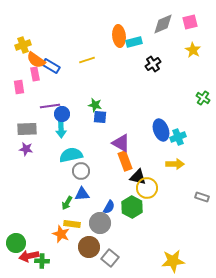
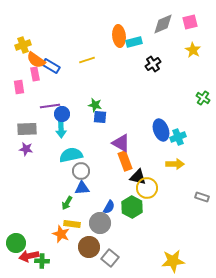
blue triangle at (82, 194): moved 6 px up
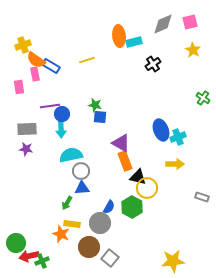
green cross at (42, 261): rotated 24 degrees counterclockwise
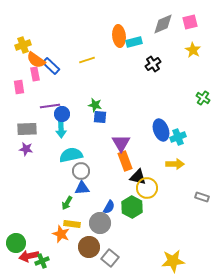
blue rectangle at (51, 66): rotated 12 degrees clockwise
purple triangle at (121, 143): rotated 30 degrees clockwise
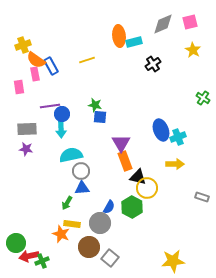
blue rectangle at (51, 66): rotated 18 degrees clockwise
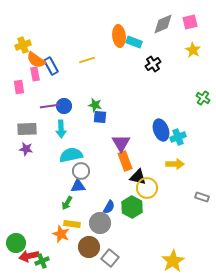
cyan rectangle at (134, 42): rotated 35 degrees clockwise
blue circle at (62, 114): moved 2 px right, 8 px up
blue triangle at (82, 188): moved 4 px left, 2 px up
yellow star at (173, 261): rotated 25 degrees counterclockwise
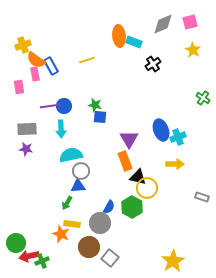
purple triangle at (121, 143): moved 8 px right, 4 px up
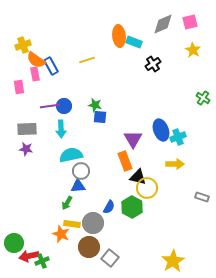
purple triangle at (129, 139): moved 4 px right
gray circle at (100, 223): moved 7 px left
green circle at (16, 243): moved 2 px left
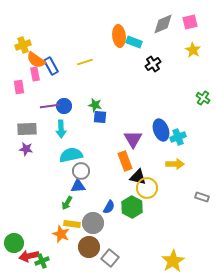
yellow line at (87, 60): moved 2 px left, 2 px down
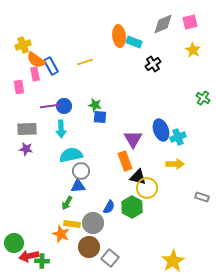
green cross at (42, 261): rotated 24 degrees clockwise
